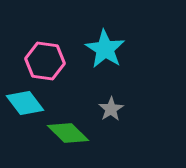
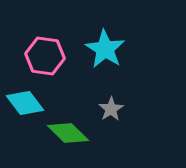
pink hexagon: moved 5 px up
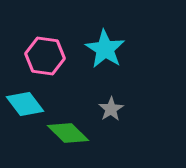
cyan diamond: moved 1 px down
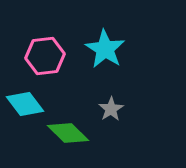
pink hexagon: rotated 15 degrees counterclockwise
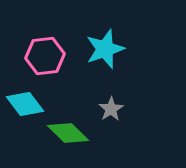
cyan star: rotated 21 degrees clockwise
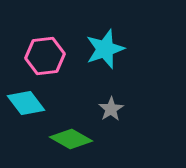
cyan diamond: moved 1 px right, 1 px up
green diamond: moved 3 px right, 6 px down; rotated 15 degrees counterclockwise
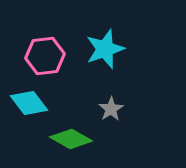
cyan diamond: moved 3 px right
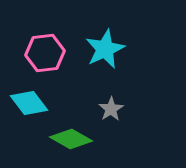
cyan star: rotated 6 degrees counterclockwise
pink hexagon: moved 3 px up
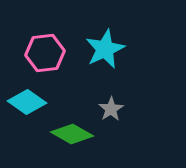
cyan diamond: moved 2 px left, 1 px up; rotated 18 degrees counterclockwise
green diamond: moved 1 px right, 5 px up
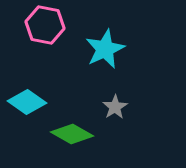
pink hexagon: moved 28 px up; rotated 18 degrees clockwise
gray star: moved 4 px right, 2 px up
